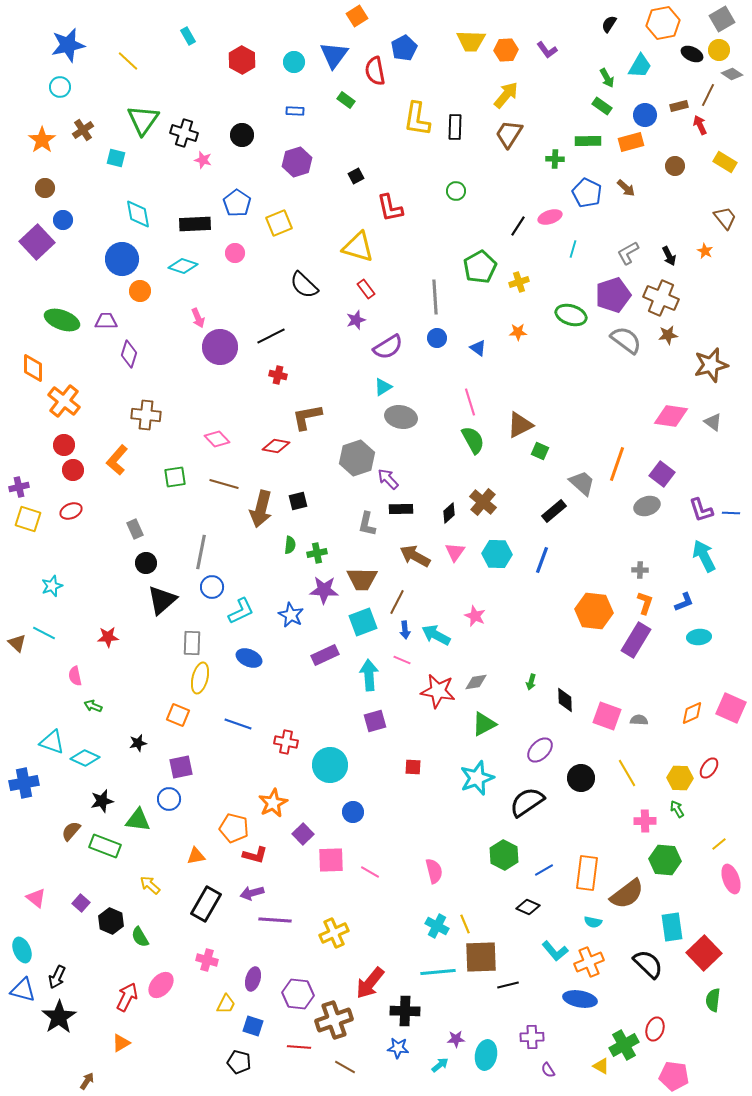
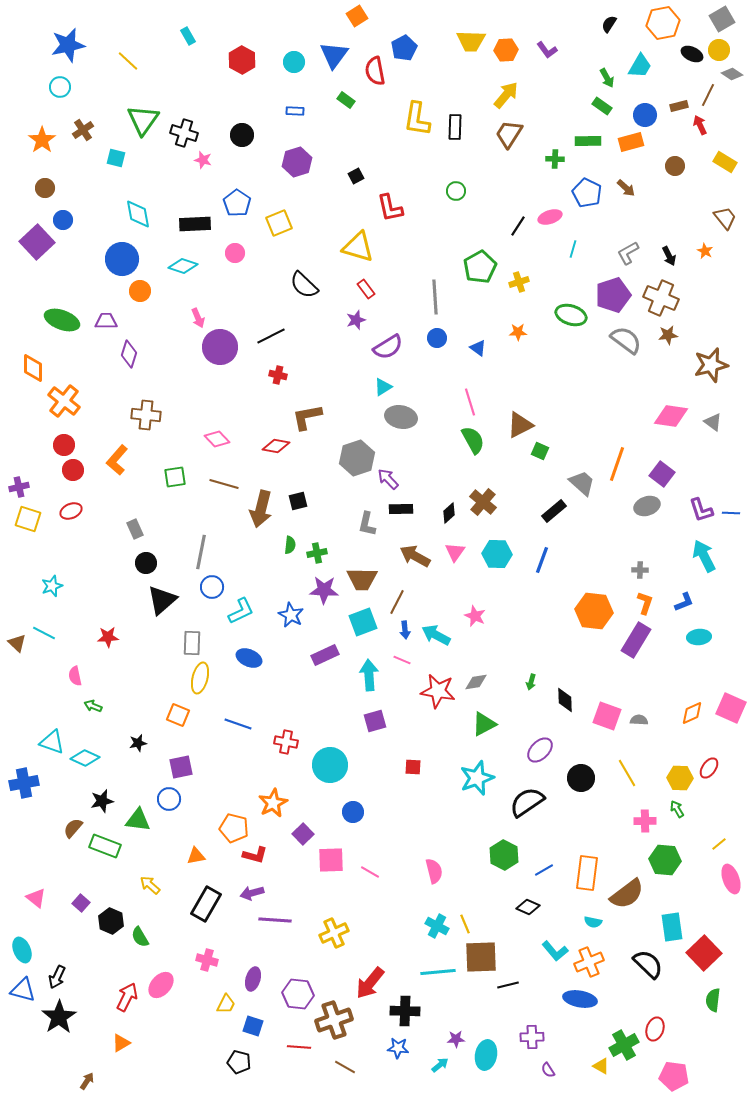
brown semicircle at (71, 831): moved 2 px right, 3 px up
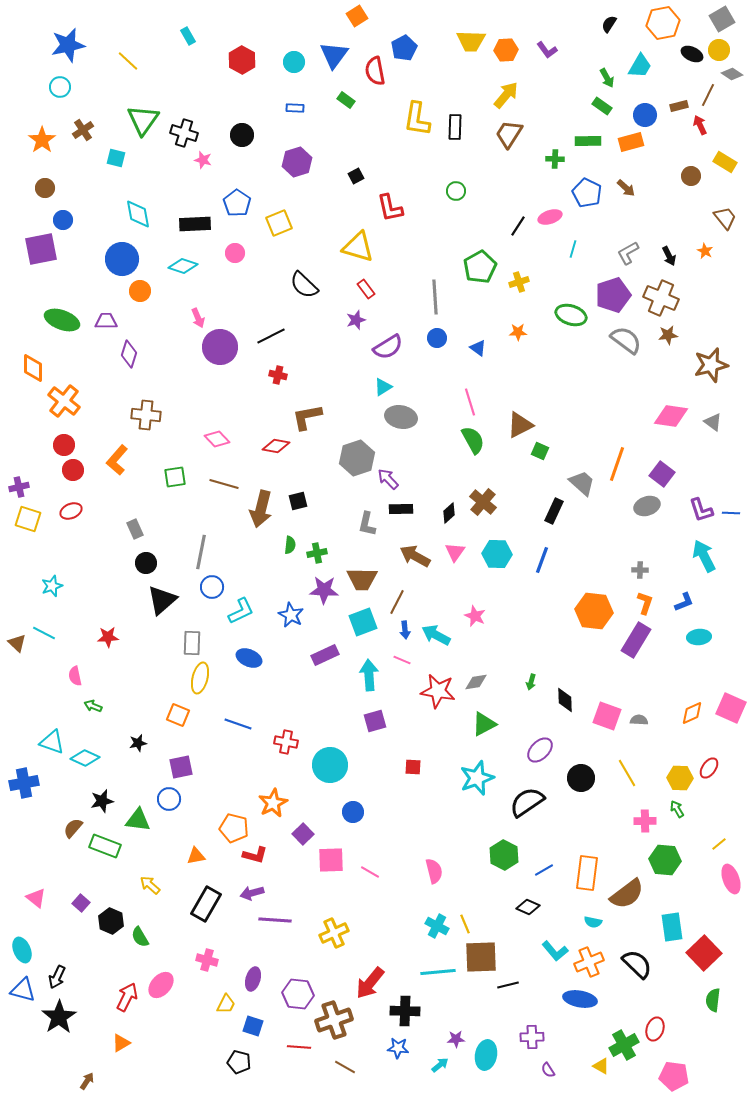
blue rectangle at (295, 111): moved 3 px up
brown circle at (675, 166): moved 16 px right, 10 px down
purple square at (37, 242): moved 4 px right, 7 px down; rotated 32 degrees clockwise
black rectangle at (554, 511): rotated 25 degrees counterclockwise
black semicircle at (648, 964): moved 11 px left
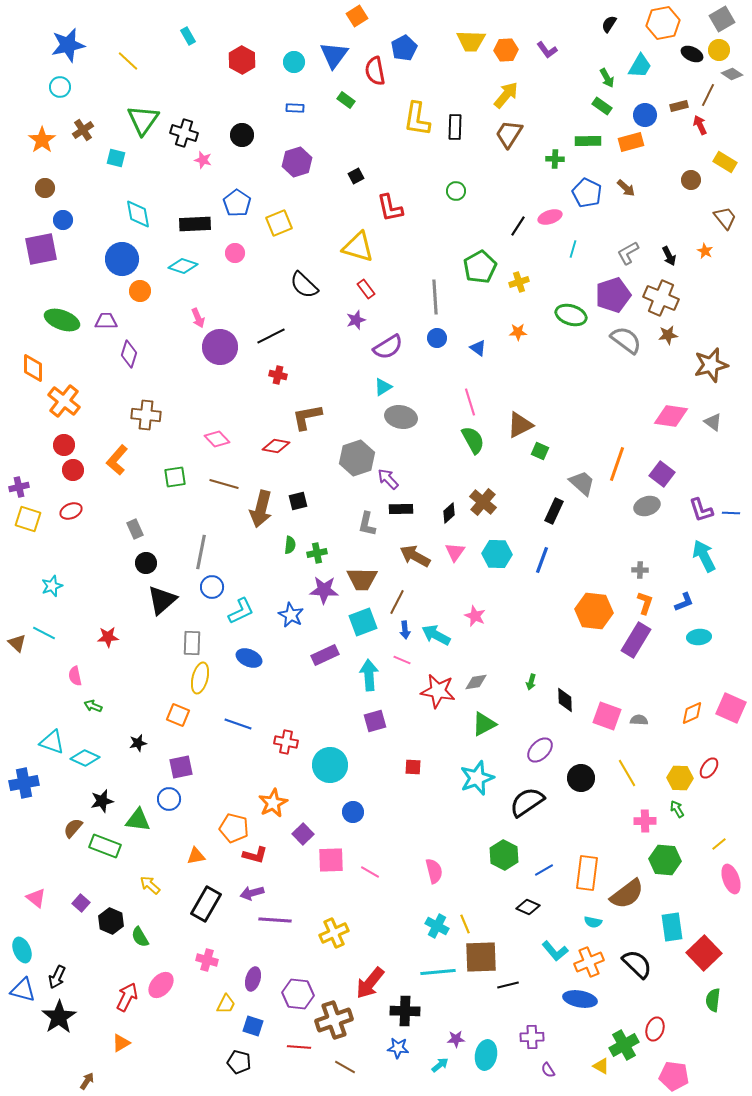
brown circle at (691, 176): moved 4 px down
